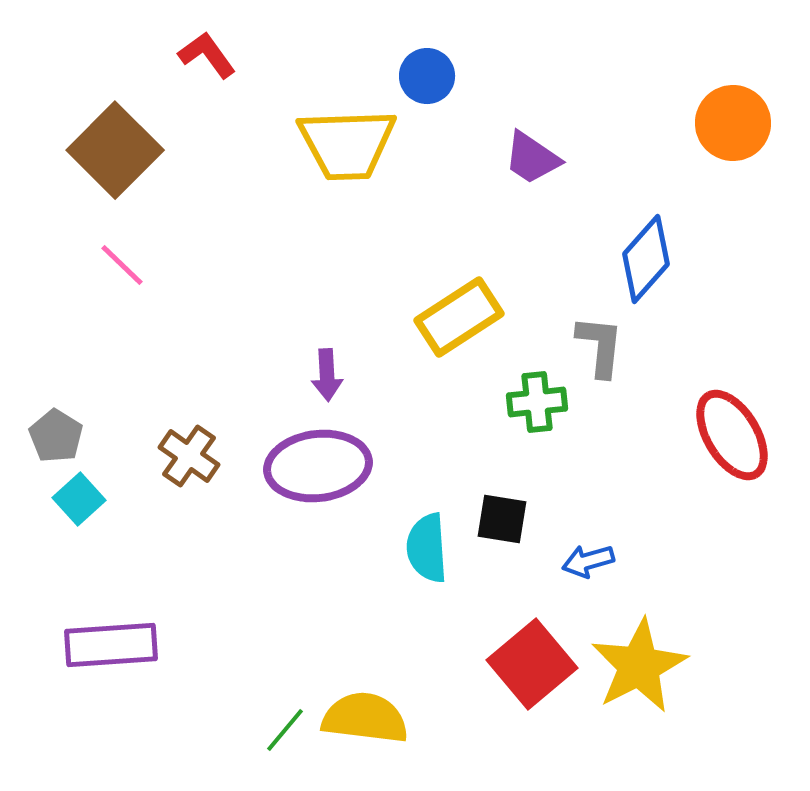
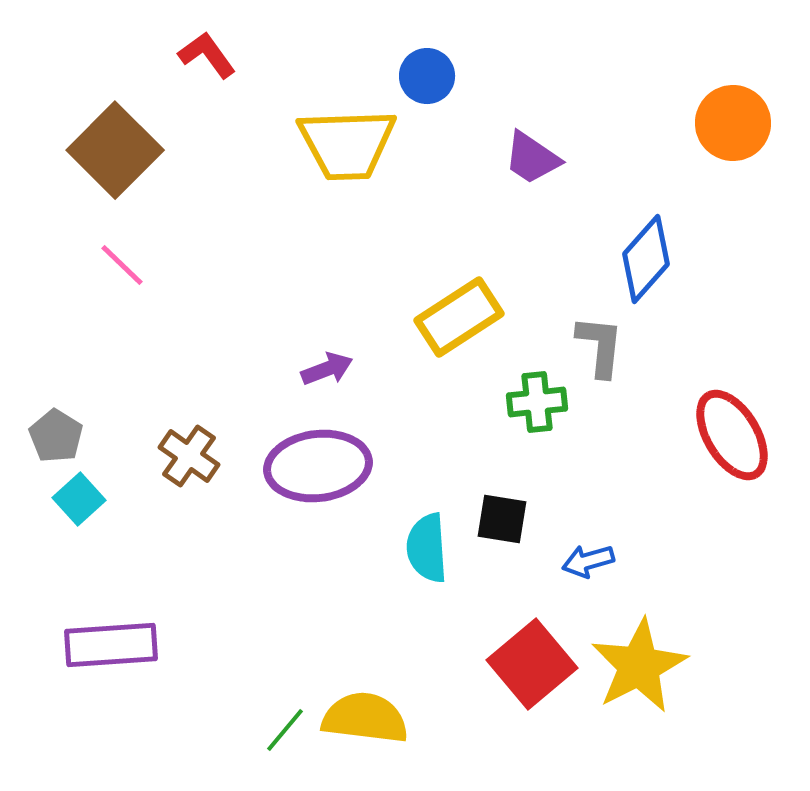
purple arrow: moved 6 px up; rotated 108 degrees counterclockwise
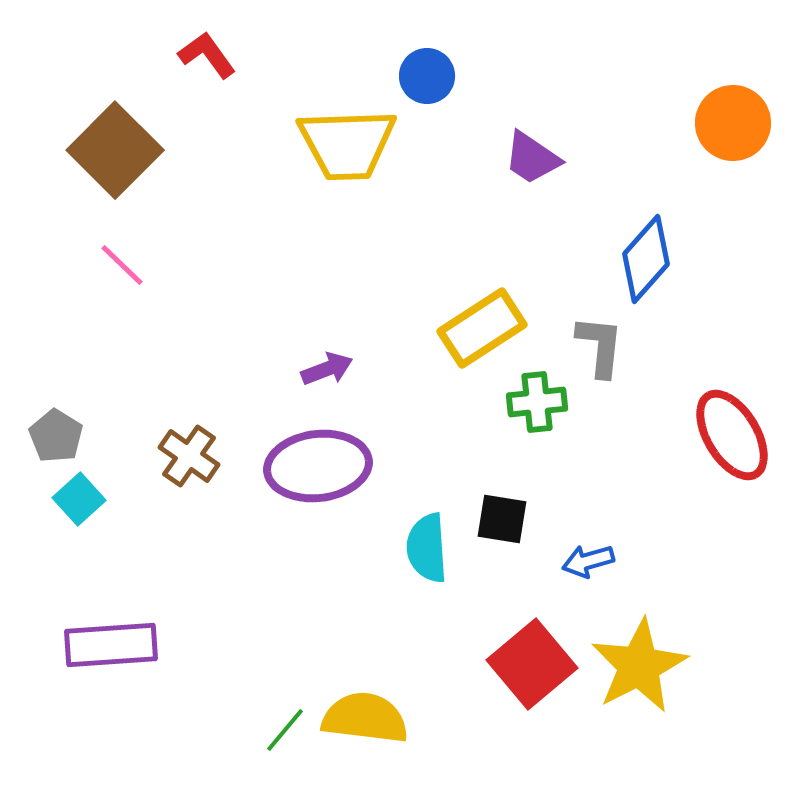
yellow rectangle: moved 23 px right, 11 px down
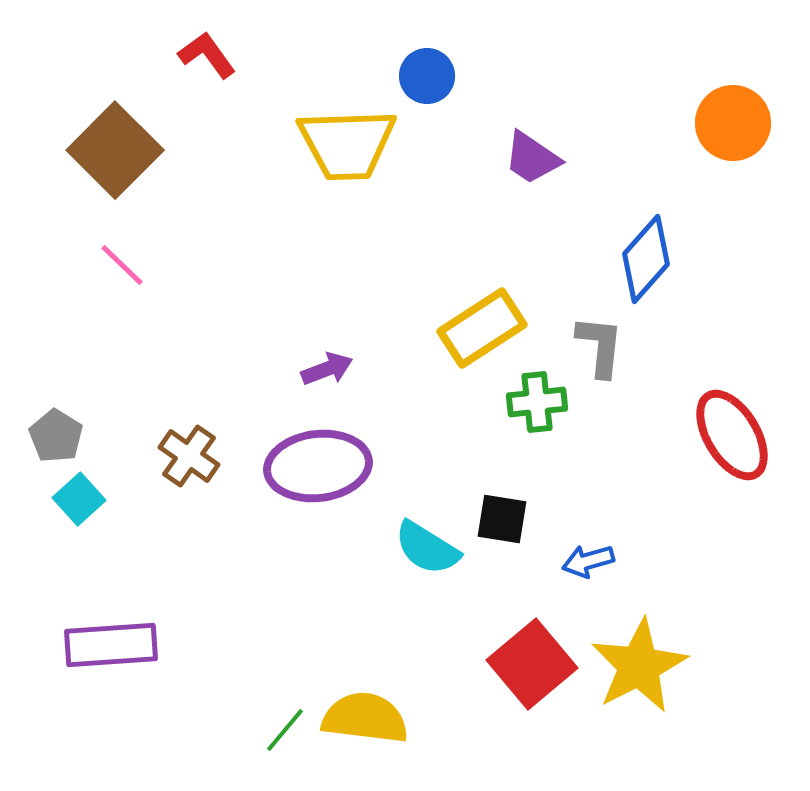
cyan semicircle: rotated 54 degrees counterclockwise
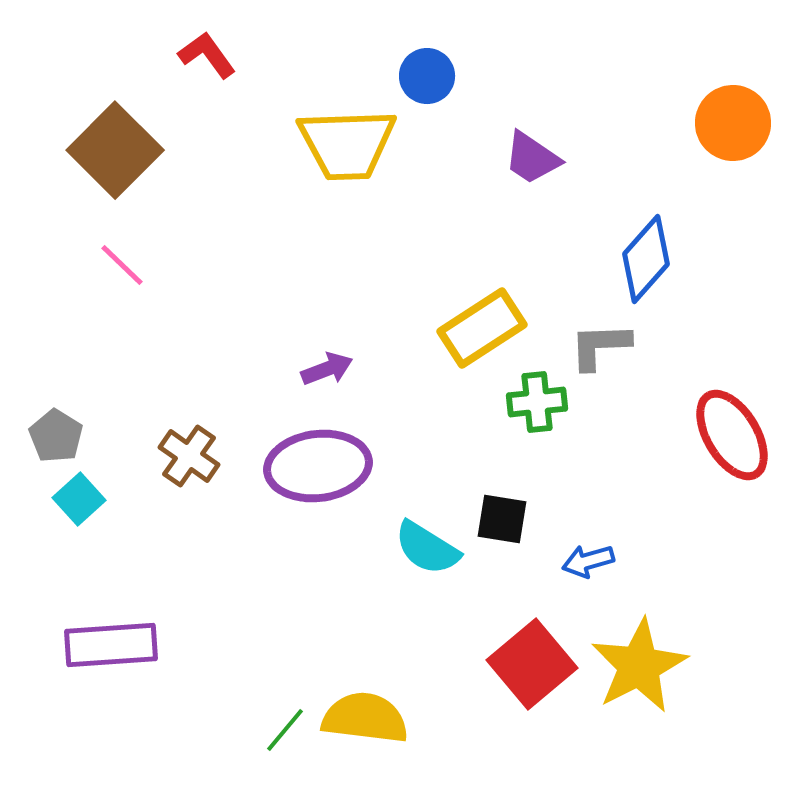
gray L-shape: rotated 98 degrees counterclockwise
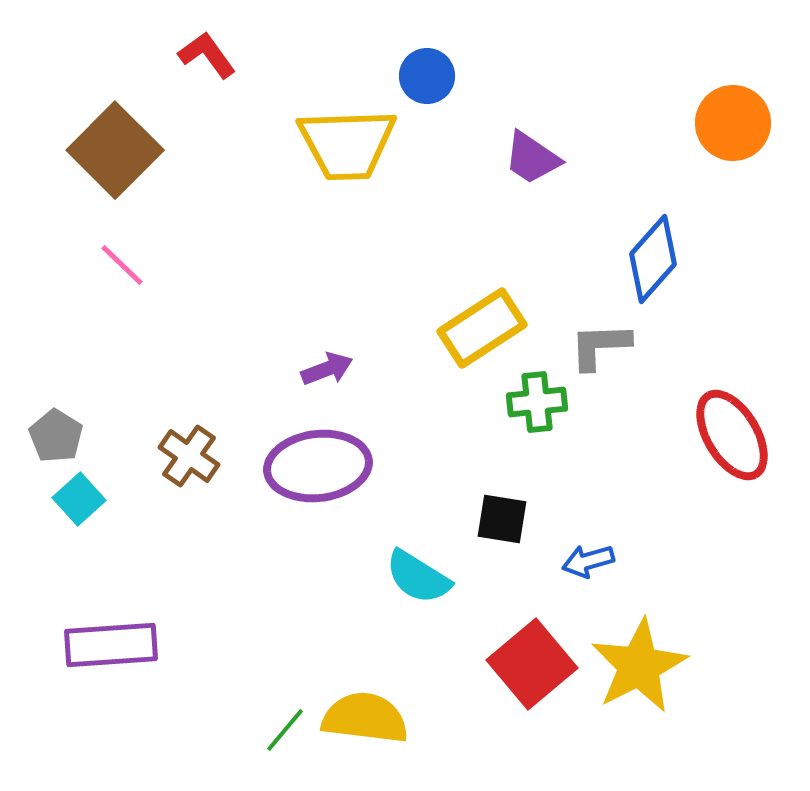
blue diamond: moved 7 px right
cyan semicircle: moved 9 px left, 29 px down
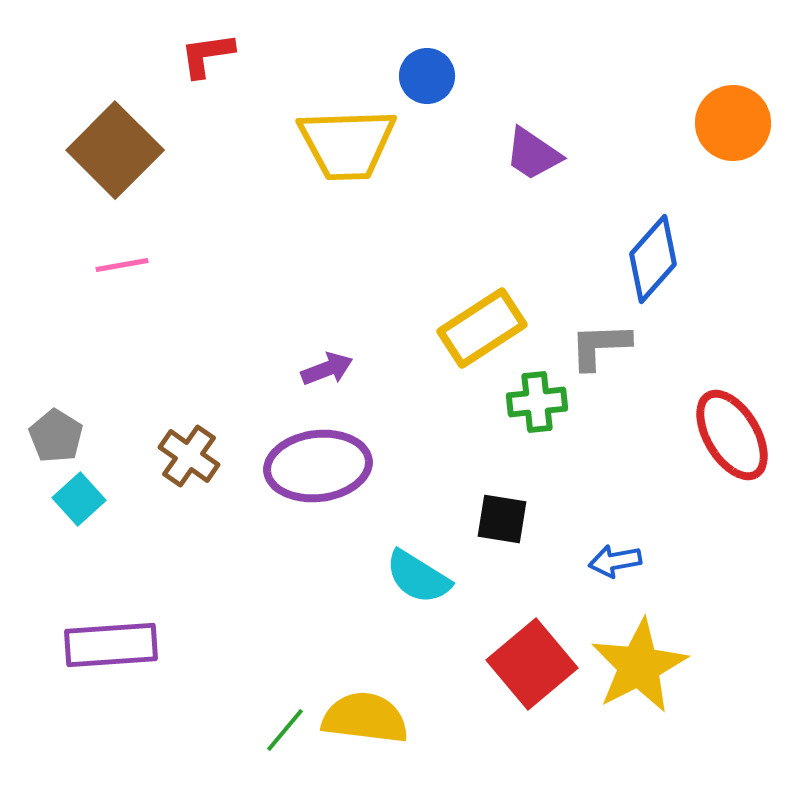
red L-shape: rotated 62 degrees counterclockwise
purple trapezoid: moved 1 px right, 4 px up
pink line: rotated 54 degrees counterclockwise
blue arrow: moved 27 px right; rotated 6 degrees clockwise
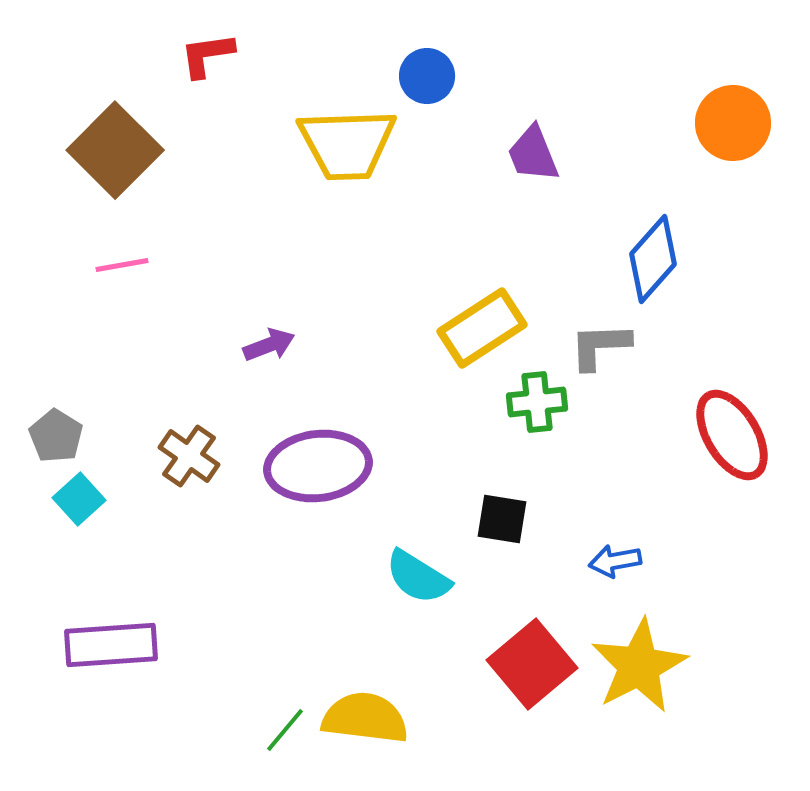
purple trapezoid: rotated 34 degrees clockwise
purple arrow: moved 58 px left, 24 px up
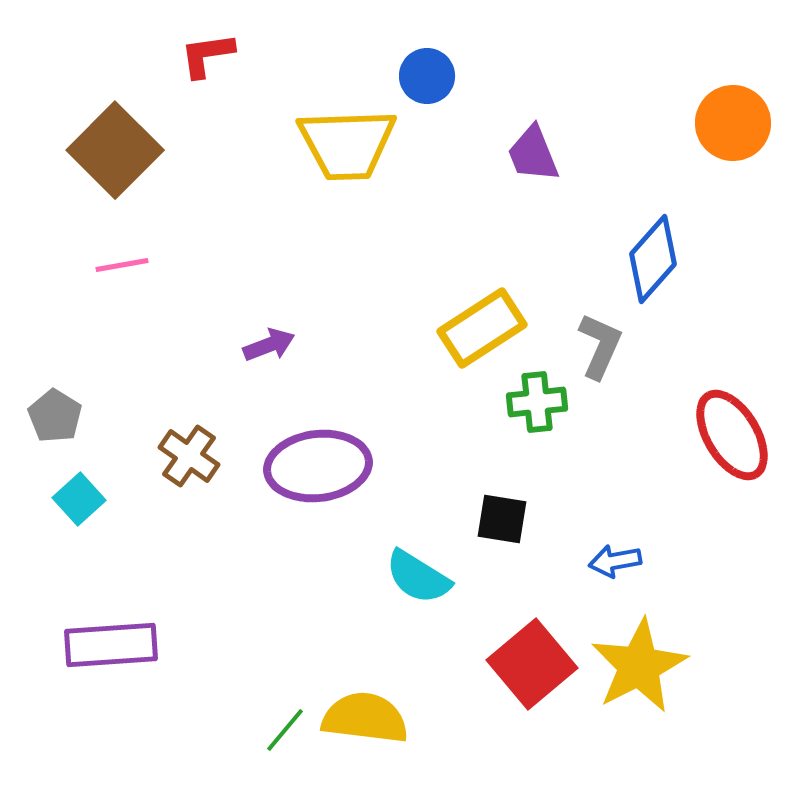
gray L-shape: rotated 116 degrees clockwise
gray pentagon: moved 1 px left, 20 px up
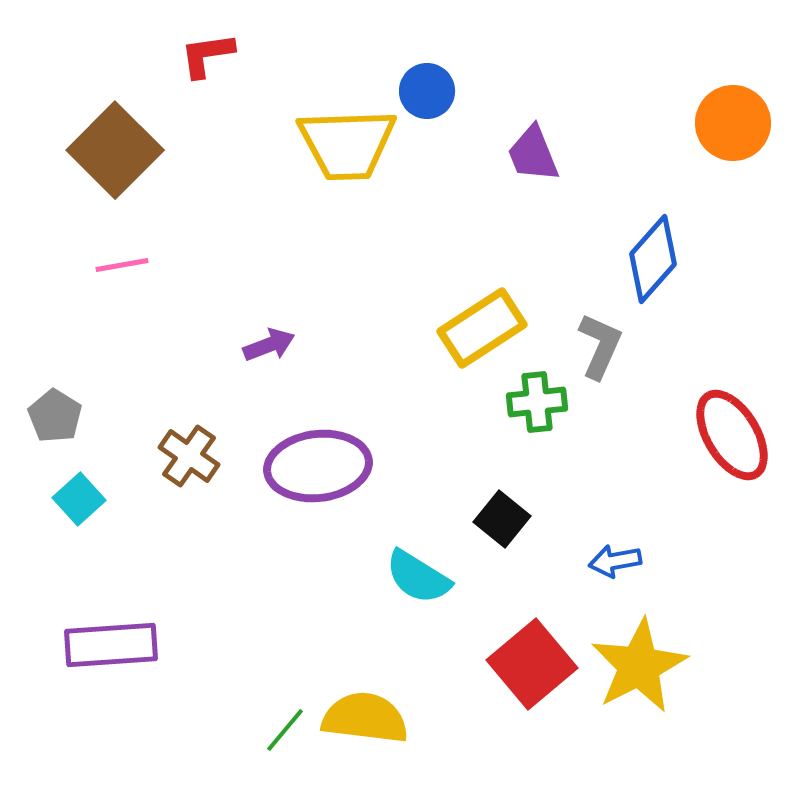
blue circle: moved 15 px down
black square: rotated 30 degrees clockwise
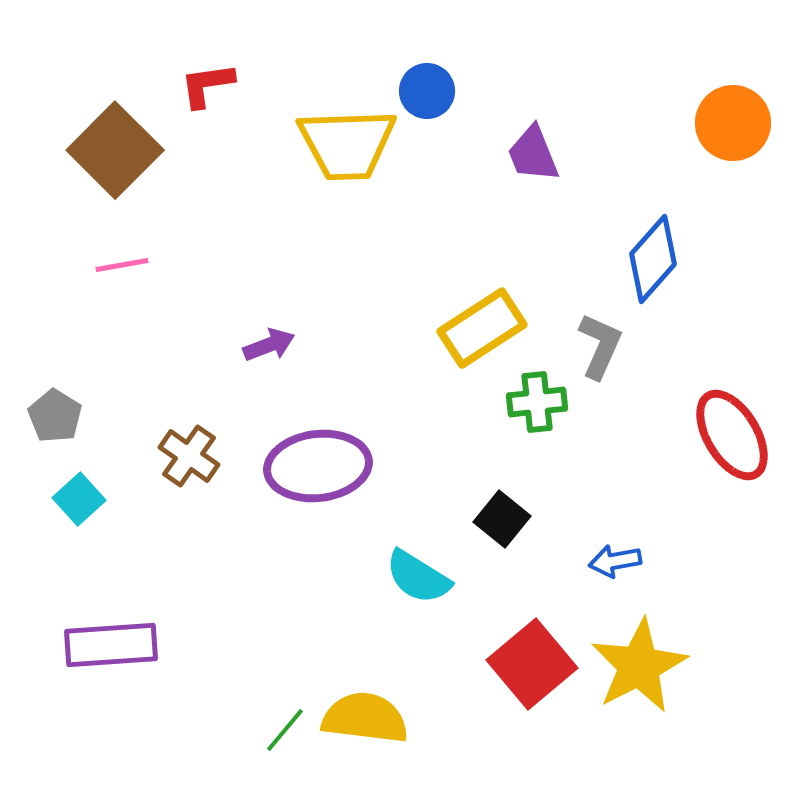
red L-shape: moved 30 px down
